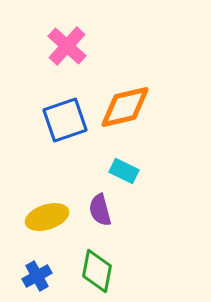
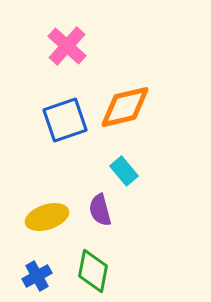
cyan rectangle: rotated 24 degrees clockwise
green diamond: moved 4 px left
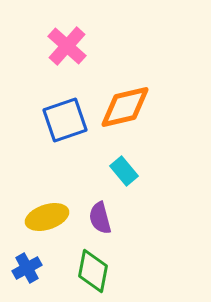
purple semicircle: moved 8 px down
blue cross: moved 10 px left, 8 px up
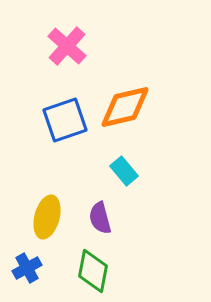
yellow ellipse: rotated 57 degrees counterclockwise
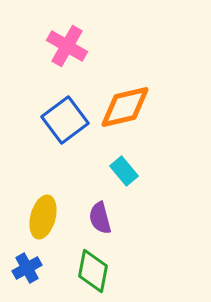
pink cross: rotated 12 degrees counterclockwise
blue square: rotated 18 degrees counterclockwise
yellow ellipse: moved 4 px left
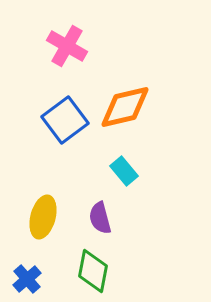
blue cross: moved 11 px down; rotated 12 degrees counterclockwise
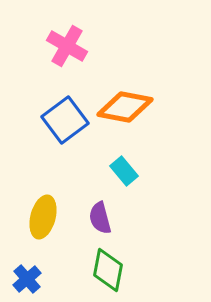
orange diamond: rotated 24 degrees clockwise
green diamond: moved 15 px right, 1 px up
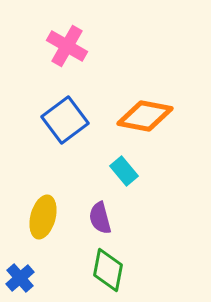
orange diamond: moved 20 px right, 9 px down
blue cross: moved 7 px left, 1 px up
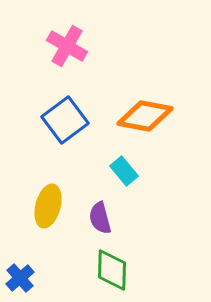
yellow ellipse: moved 5 px right, 11 px up
green diamond: moved 4 px right; rotated 9 degrees counterclockwise
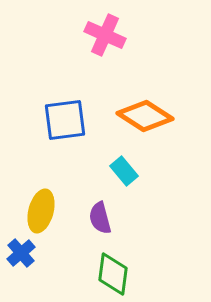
pink cross: moved 38 px right, 11 px up; rotated 6 degrees counterclockwise
orange diamond: rotated 22 degrees clockwise
blue square: rotated 30 degrees clockwise
yellow ellipse: moved 7 px left, 5 px down
green diamond: moved 1 px right, 4 px down; rotated 6 degrees clockwise
blue cross: moved 1 px right, 25 px up
